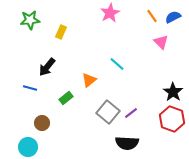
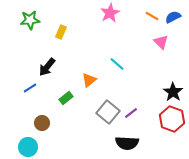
orange line: rotated 24 degrees counterclockwise
blue line: rotated 48 degrees counterclockwise
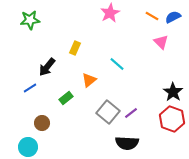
yellow rectangle: moved 14 px right, 16 px down
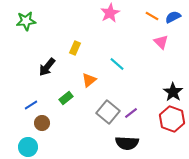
green star: moved 4 px left, 1 px down
blue line: moved 1 px right, 17 px down
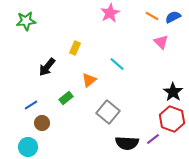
purple line: moved 22 px right, 26 px down
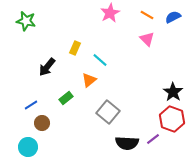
orange line: moved 5 px left, 1 px up
green star: rotated 18 degrees clockwise
pink triangle: moved 14 px left, 3 px up
cyan line: moved 17 px left, 4 px up
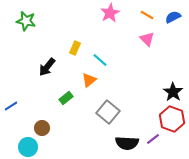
blue line: moved 20 px left, 1 px down
brown circle: moved 5 px down
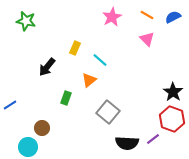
pink star: moved 2 px right, 4 px down
green rectangle: rotated 32 degrees counterclockwise
blue line: moved 1 px left, 1 px up
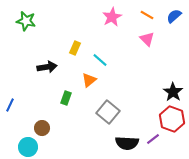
blue semicircle: moved 1 px right, 1 px up; rotated 14 degrees counterclockwise
black arrow: rotated 138 degrees counterclockwise
blue line: rotated 32 degrees counterclockwise
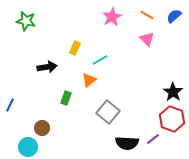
cyan line: rotated 70 degrees counterclockwise
